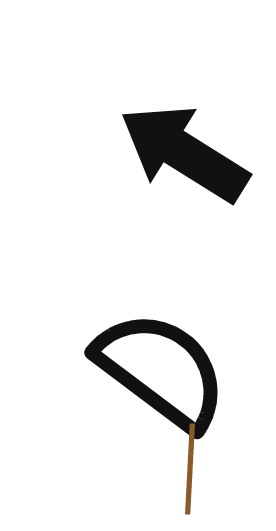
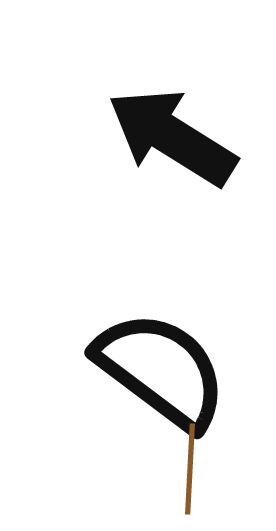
black arrow: moved 12 px left, 16 px up
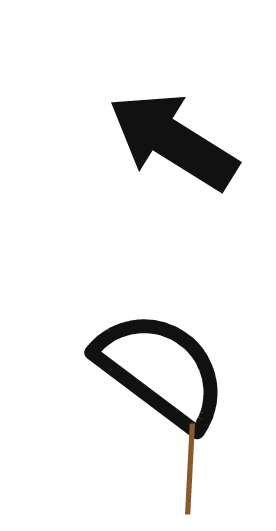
black arrow: moved 1 px right, 4 px down
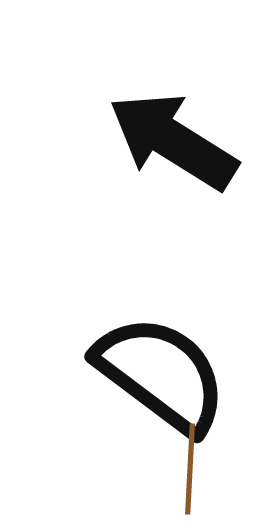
black semicircle: moved 4 px down
